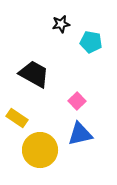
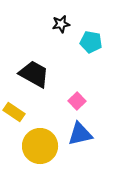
yellow rectangle: moved 3 px left, 6 px up
yellow circle: moved 4 px up
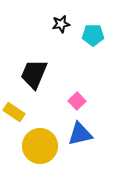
cyan pentagon: moved 2 px right, 7 px up; rotated 10 degrees counterclockwise
black trapezoid: rotated 96 degrees counterclockwise
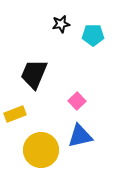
yellow rectangle: moved 1 px right, 2 px down; rotated 55 degrees counterclockwise
blue triangle: moved 2 px down
yellow circle: moved 1 px right, 4 px down
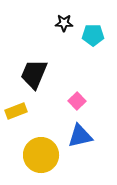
black star: moved 3 px right, 1 px up; rotated 12 degrees clockwise
yellow rectangle: moved 1 px right, 3 px up
yellow circle: moved 5 px down
